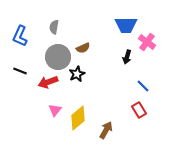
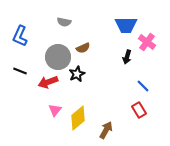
gray semicircle: moved 10 px right, 5 px up; rotated 88 degrees counterclockwise
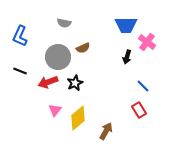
gray semicircle: moved 1 px down
black star: moved 2 px left, 9 px down
brown arrow: moved 1 px down
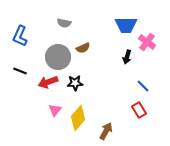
black star: rotated 21 degrees clockwise
yellow diamond: rotated 10 degrees counterclockwise
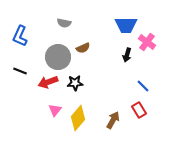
black arrow: moved 2 px up
brown arrow: moved 7 px right, 11 px up
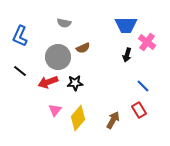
black line: rotated 16 degrees clockwise
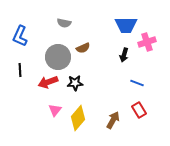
pink cross: rotated 36 degrees clockwise
black arrow: moved 3 px left
black line: moved 1 px up; rotated 48 degrees clockwise
blue line: moved 6 px left, 3 px up; rotated 24 degrees counterclockwise
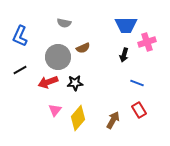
black line: rotated 64 degrees clockwise
